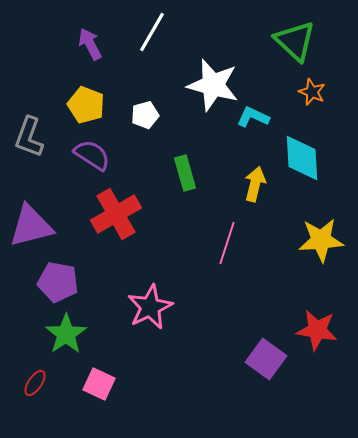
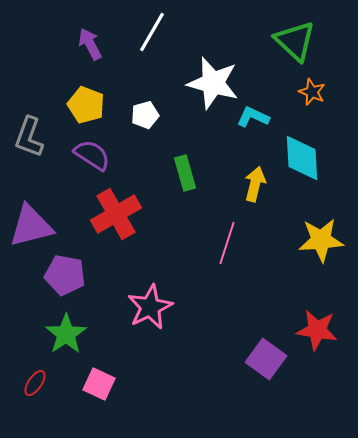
white star: moved 2 px up
purple pentagon: moved 7 px right, 7 px up
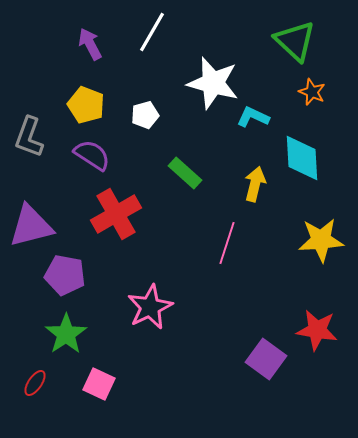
green rectangle: rotated 32 degrees counterclockwise
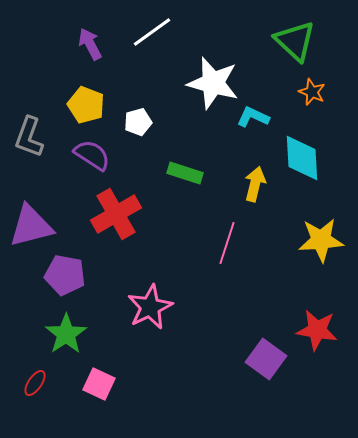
white line: rotated 24 degrees clockwise
white pentagon: moved 7 px left, 7 px down
green rectangle: rotated 24 degrees counterclockwise
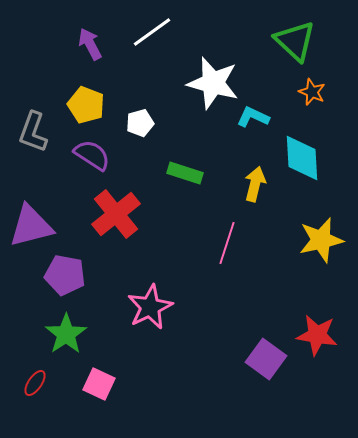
white pentagon: moved 2 px right, 1 px down
gray L-shape: moved 4 px right, 5 px up
red cross: rotated 9 degrees counterclockwise
yellow star: rotated 9 degrees counterclockwise
red star: moved 5 px down
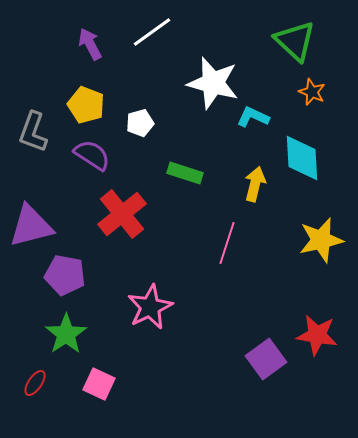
red cross: moved 6 px right
purple square: rotated 18 degrees clockwise
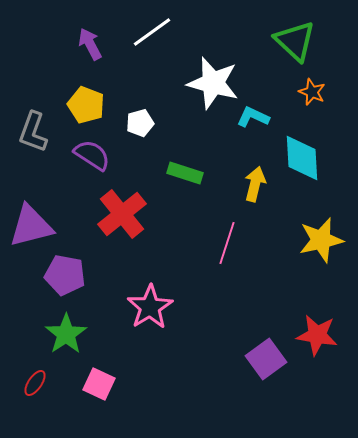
pink star: rotated 6 degrees counterclockwise
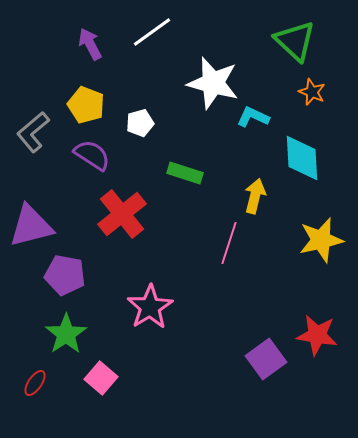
gray L-shape: rotated 30 degrees clockwise
yellow arrow: moved 12 px down
pink line: moved 2 px right
pink square: moved 2 px right, 6 px up; rotated 16 degrees clockwise
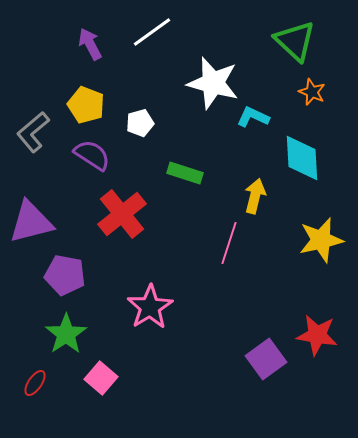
purple triangle: moved 4 px up
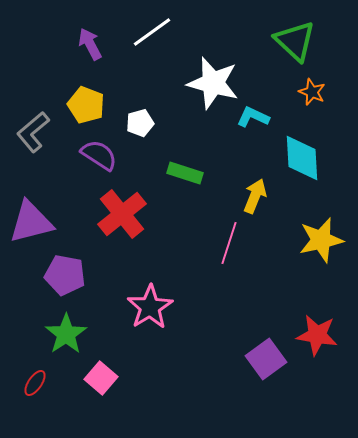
purple semicircle: moved 7 px right
yellow arrow: rotated 8 degrees clockwise
